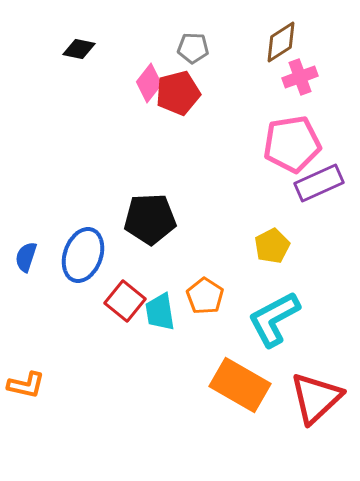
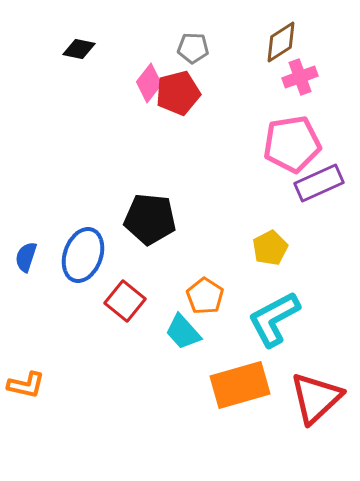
black pentagon: rotated 9 degrees clockwise
yellow pentagon: moved 2 px left, 2 px down
cyan trapezoid: moved 23 px right, 20 px down; rotated 33 degrees counterclockwise
orange rectangle: rotated 46 degrees counterclockwise
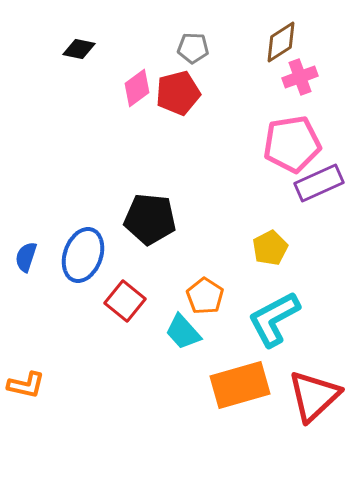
pink diamond: moved 12 px left, 5 px down; rotated 15 degrees clockwise
red triangle: moved 2 px left, 2 px up
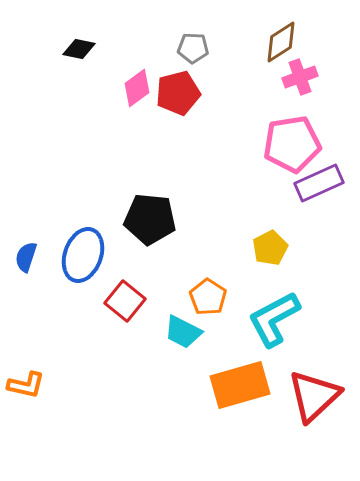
orange pentagon: moved 3 px right, 1 px down
cyan trapezoid: rotated 21 degrees counterclockwise
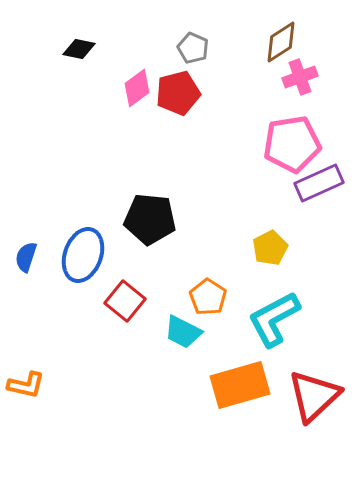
gray pentagon: rotated 20 degrees clockwise
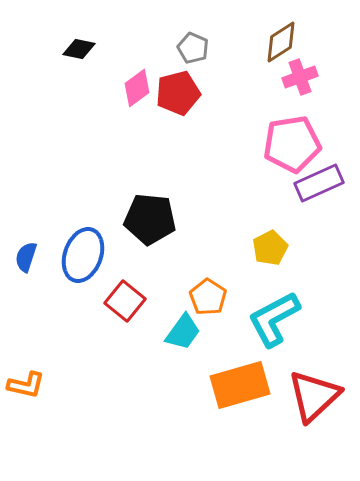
cyan trapezoid: rotated 81 degrees counterclockwise
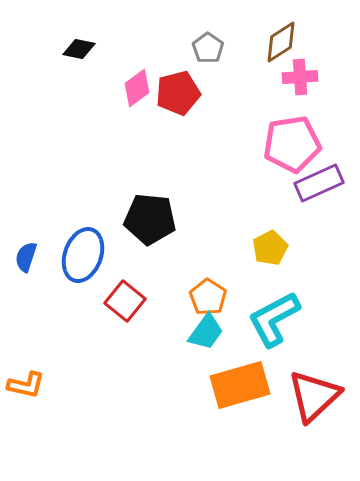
gray pentagon: moved 15 px right; rotated 12 degrees clockwise
pink cross: rotated 16 degrees clockwise
cyan trapezoid: moved 23 px right
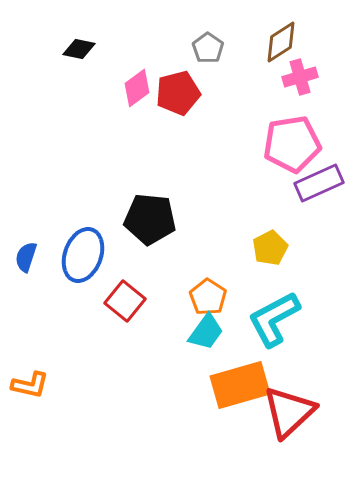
pink cross: rotated 12 degrees counterclockwise
orange L-shape: moved 4 px right
red triangle: moved 25 px left, 16 px down
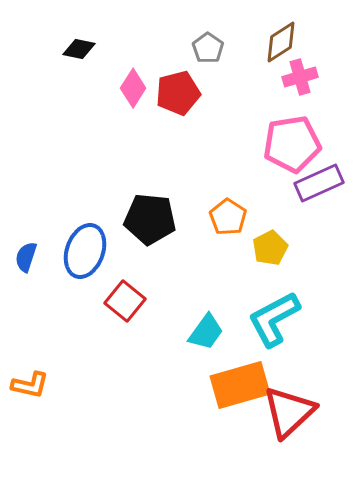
pink diamond: moved 4 px left; rotated 21 degrees counterclockwise
blue ellipse: moved 2 px right, 4 px up
orange pentagon: moved 20 px right, 80 px up
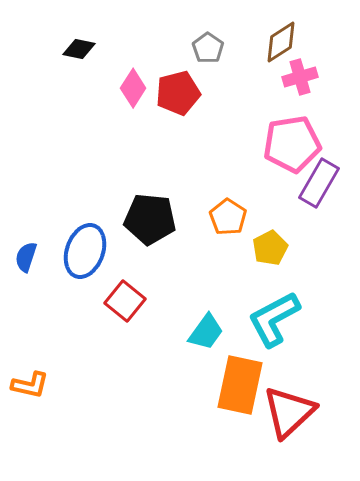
purple rectangle: rotated 36 degrees counterclockwise
orange rectangle: rotated 62 degrees counterclockwise
